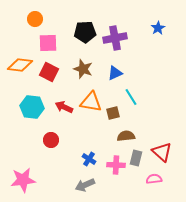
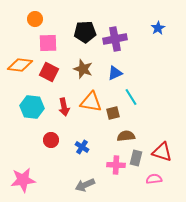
purple cross: moved 1 px down
red arrow: rotated 126 degrees counterclockwise
red triangle: rotated 25 degrees counterclockwise
blue cross: moved 7 px left, 12 px up
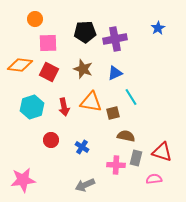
cyan hexagon: rotated 25 degrees counterclockwise
brown semicircle: rotated 18 degrees clockwise
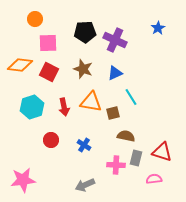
purple cross: moved 1 px down; rotated 35 degrees clockwise
blue cross: moved 2 px right, 2 px up
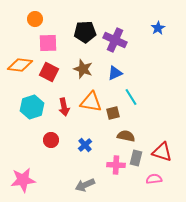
blue cross: moved 1 px right; rotated 16 degrees clockwise
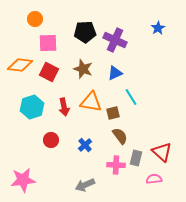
brown semicircle: moved 6 px left; rotated 42 degrees clockwise
red triangle: rotated 25 degrees clockwise
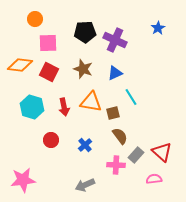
cyan hexagon: rotated 25 degrees counterclockwise
gray rectangle: moved 3 px up; rotated 28 degrees clockwise
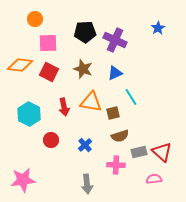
cyan hexagon: moved 3 px left, 7 px down; rotated 10 degrees clockwise
brown semicircle: rotated 108 degrees clockwise
gray rectangle: moved 3 px right, 3 px up; rotated 35 degrees clockwise
gray arrow: moved 2 px right, 1 px up; rotated 72 degrees counterclockwise
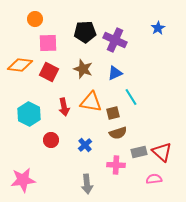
brown semicircle: moved 2 px left, 3 px up
